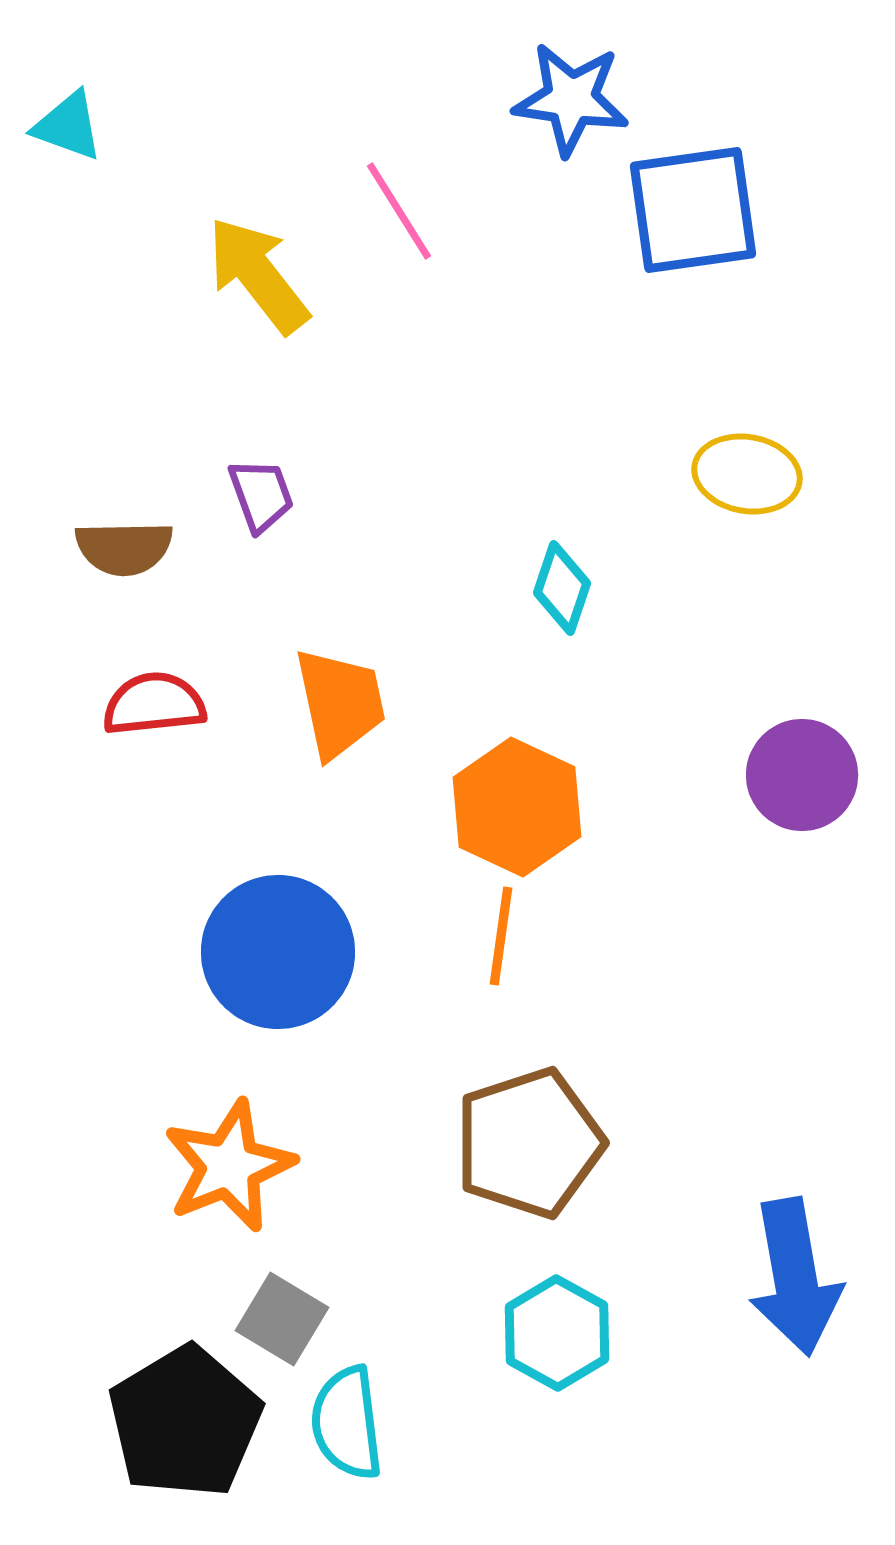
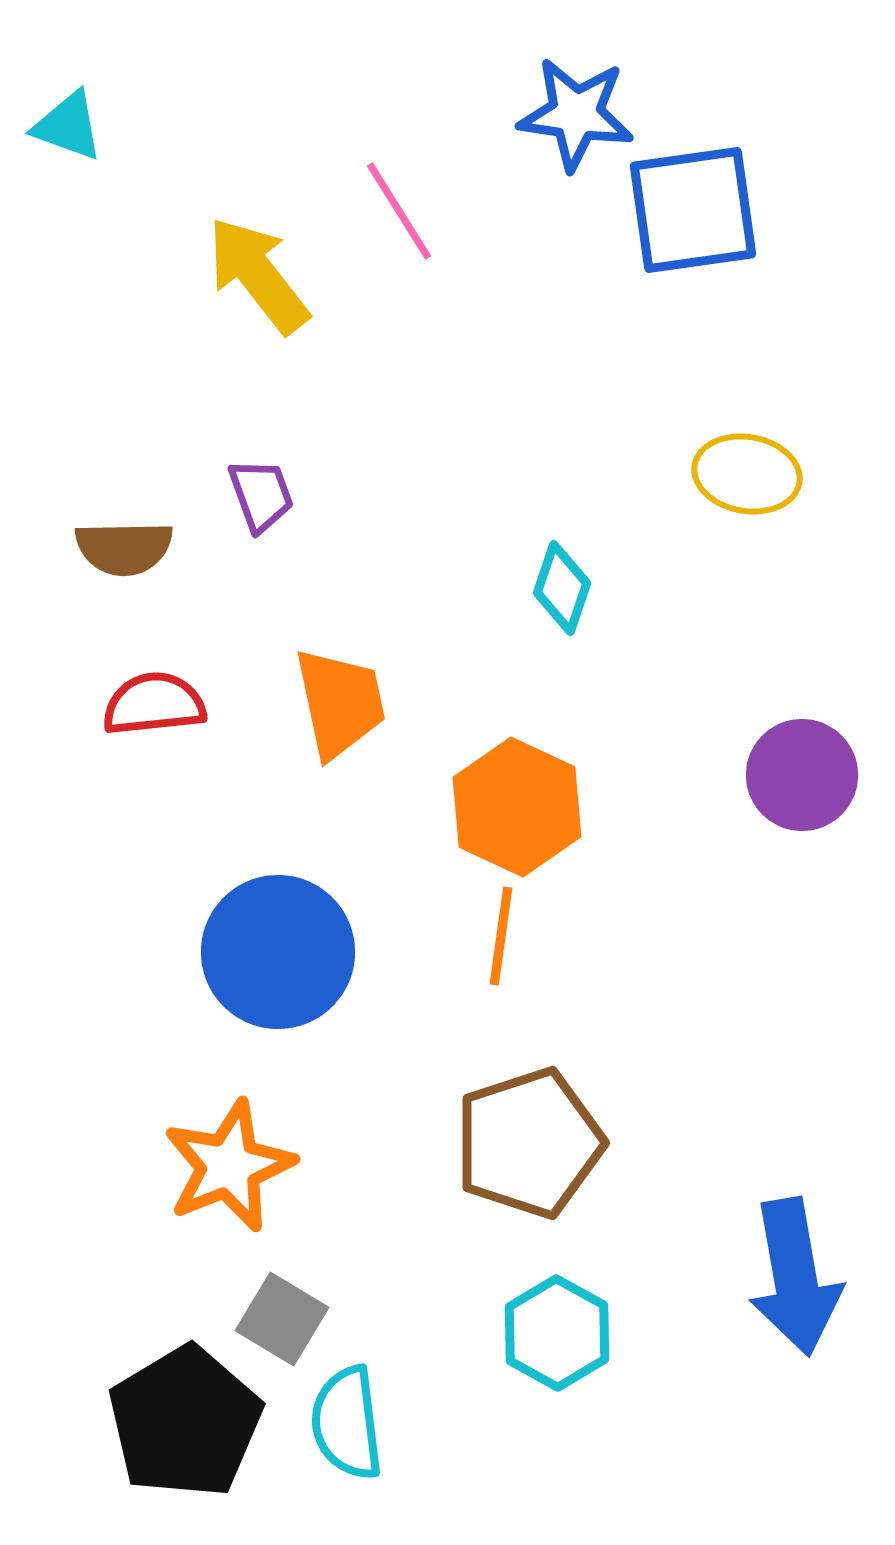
blue star: moved 5 px right, 15 px down
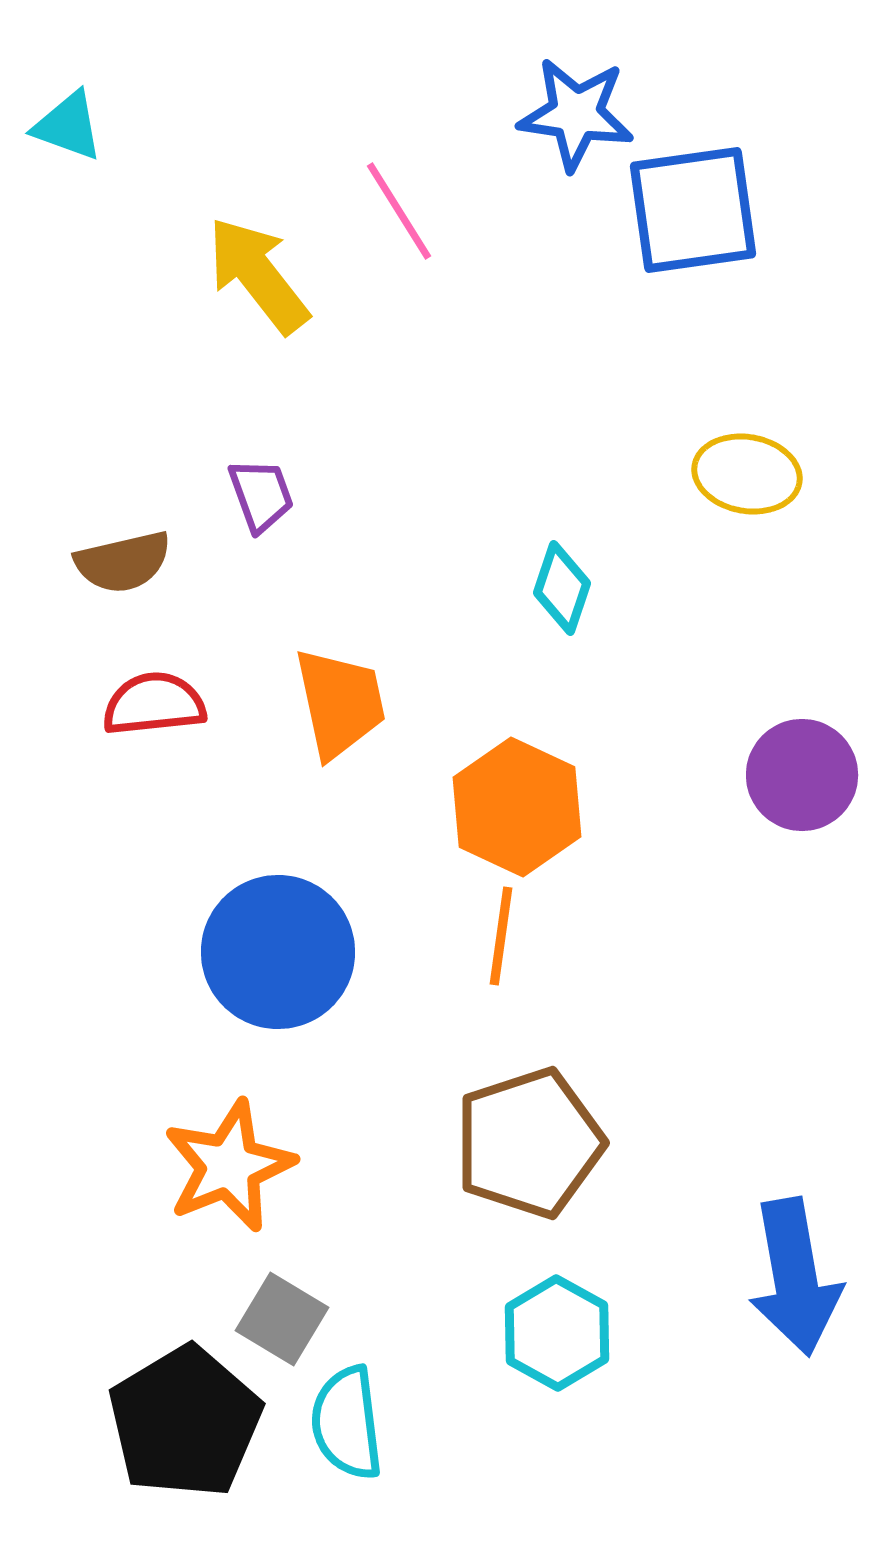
brown semicircle: moved 1 px left, 14 px down; rotated 12 degrees counterclockwise
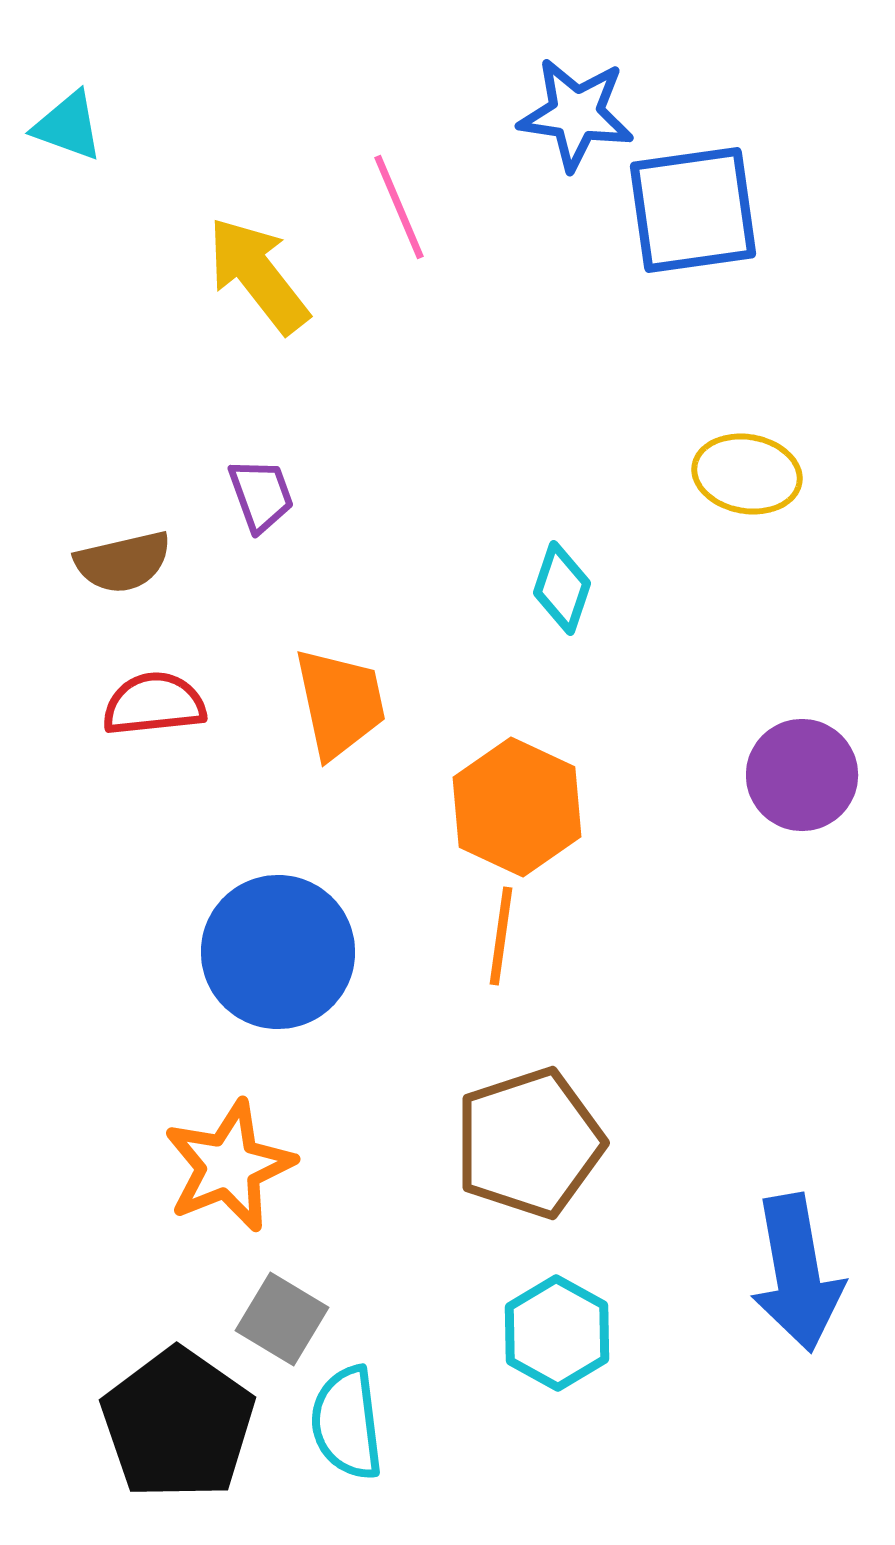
pink line: moved 4 px up; rotated 9 degrees clockwise
blue arrow: moved 2 px right, 4 px up
black pentagon: moved 7 px left, 2 px down; rotated 6 degrees counterclockwise
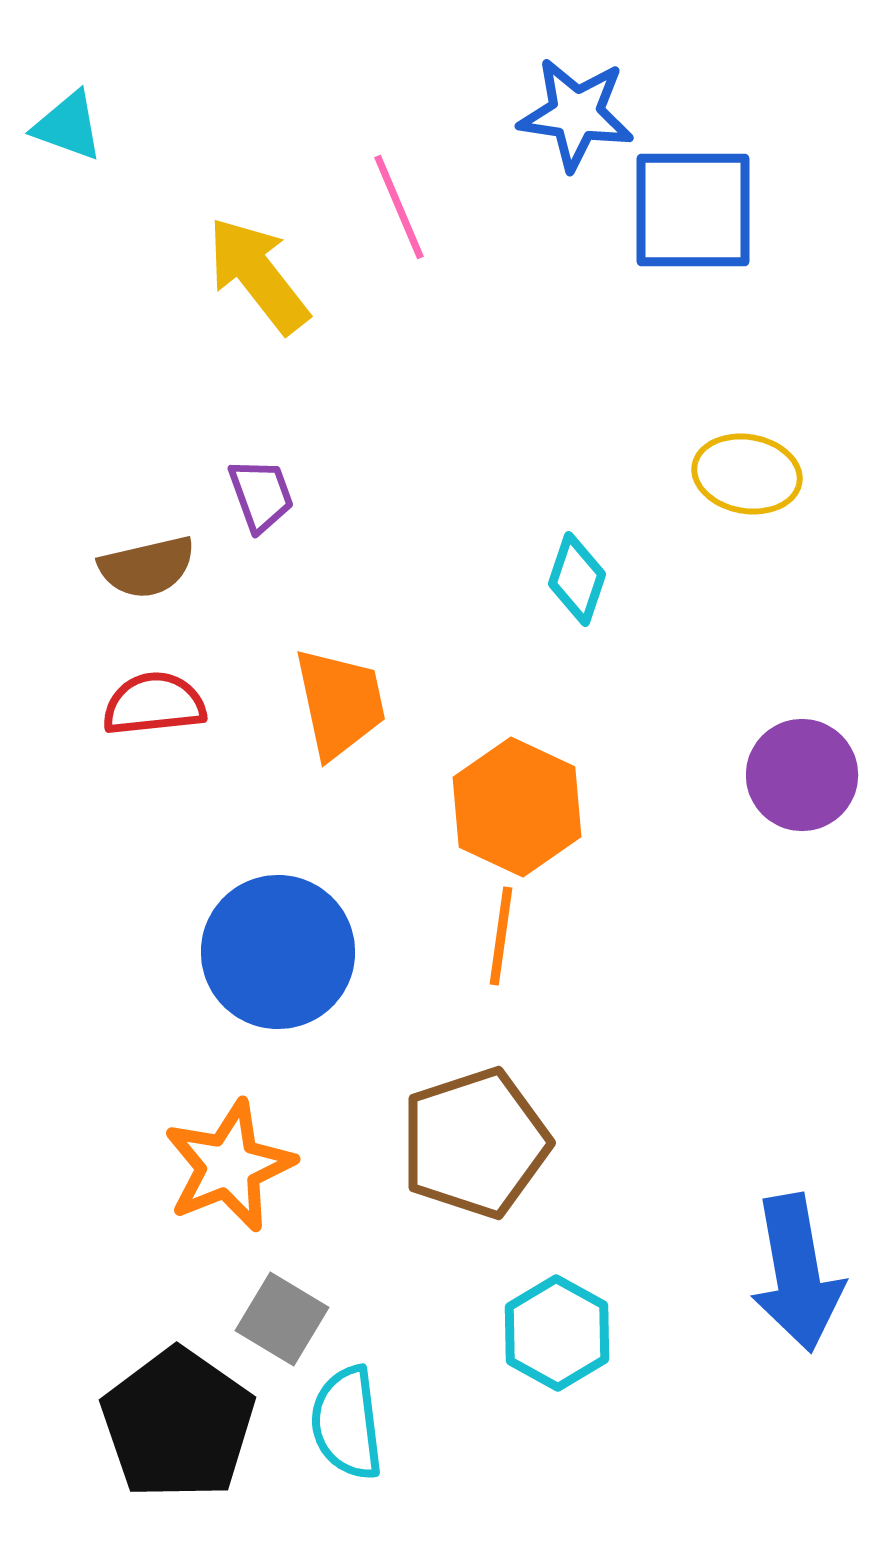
blue square: rotated 8 degrees clockwise
brown semicircle: moved 24 px right, 5 px down
cyan diamond: moved 15 px right, 9 px up
brown pentagon: moved 54 px left
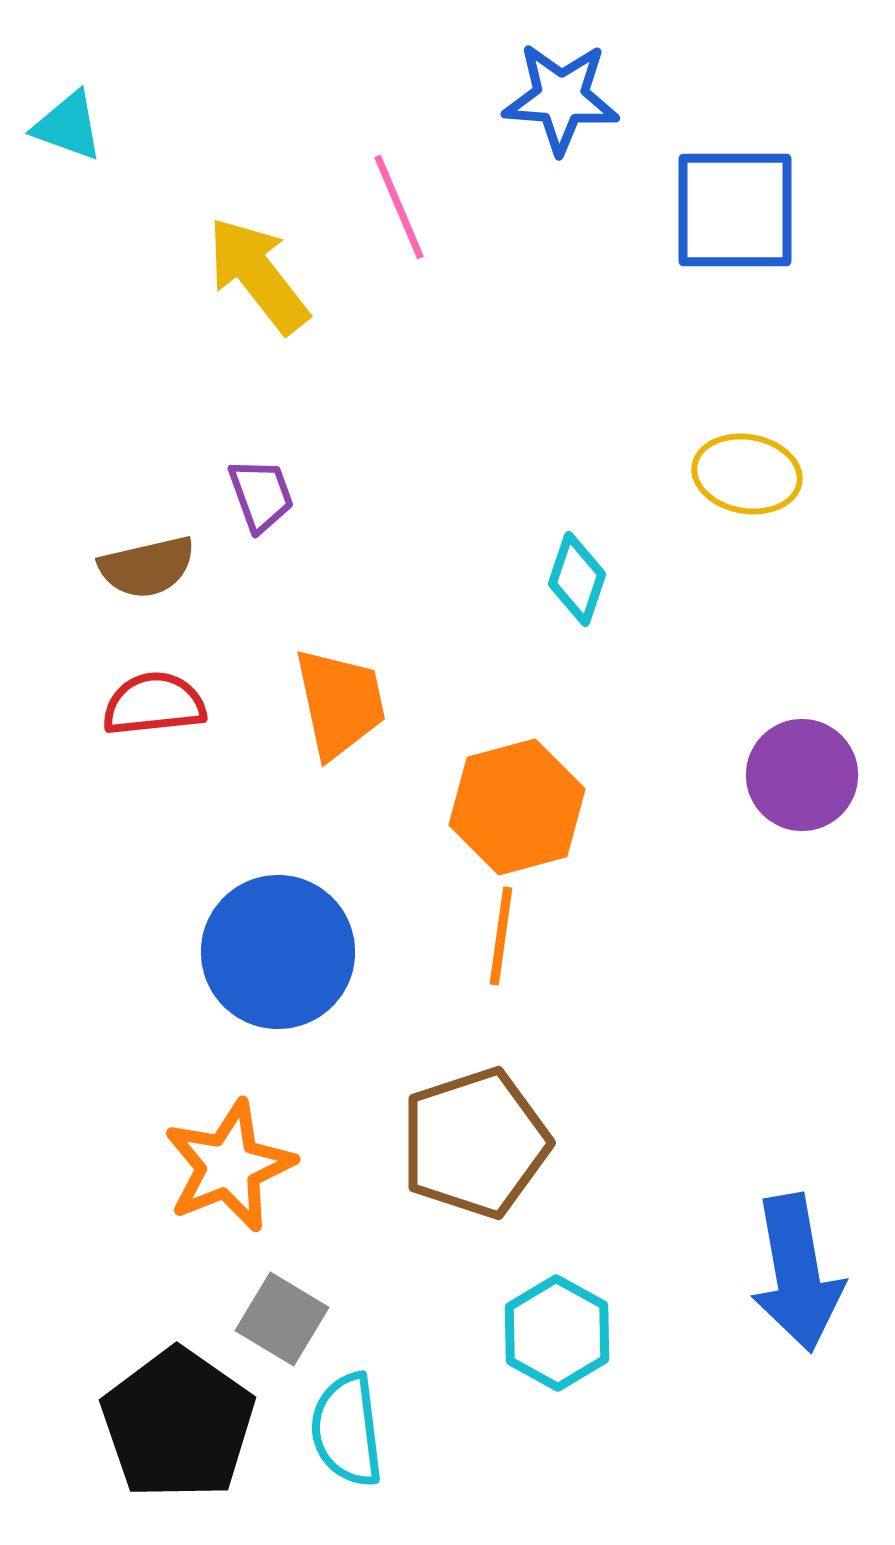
blue star: moved 15 px left, 16 px up; rotated 4 degrees counterclockwise
blue square: moved 42 px right
orange hexagon: rotated 20 degrees clockwise
cyan semicircle: moved 7 px down
